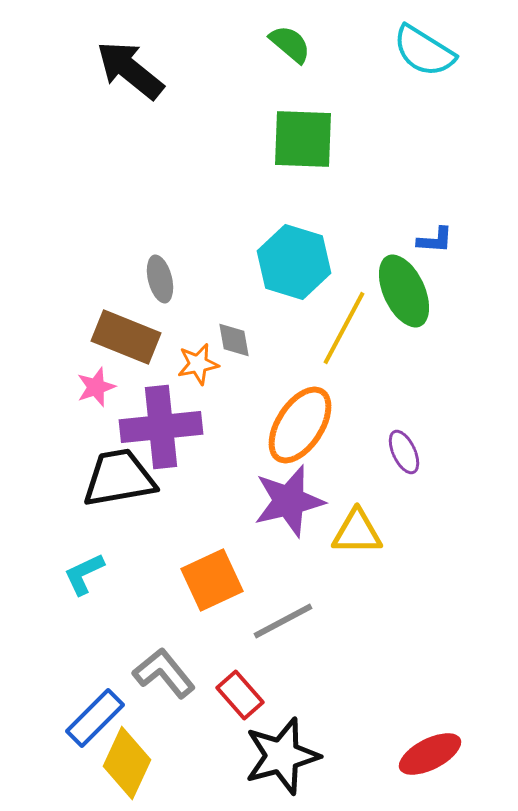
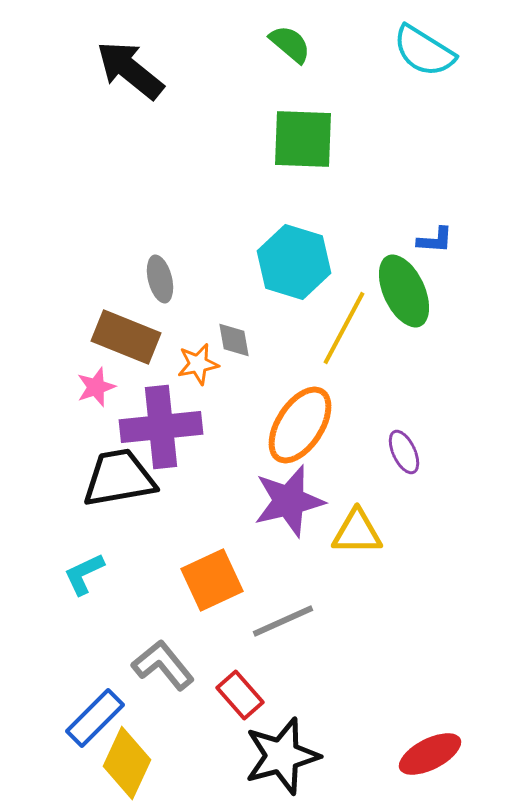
gray line: rotated 4 degrees clockwise
gray L-shape: moved 1 px left, 8 px up
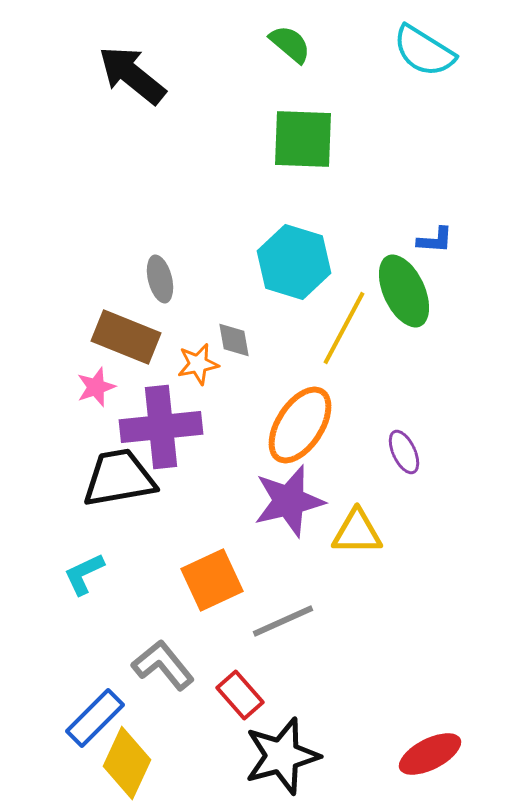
black arrow: moved 2 px right, 5 px down
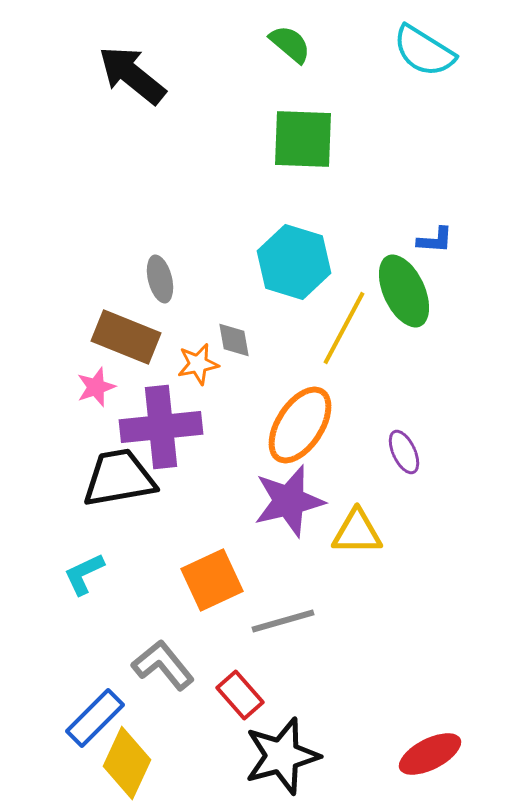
gray line: rotated 8 degrees clockwise
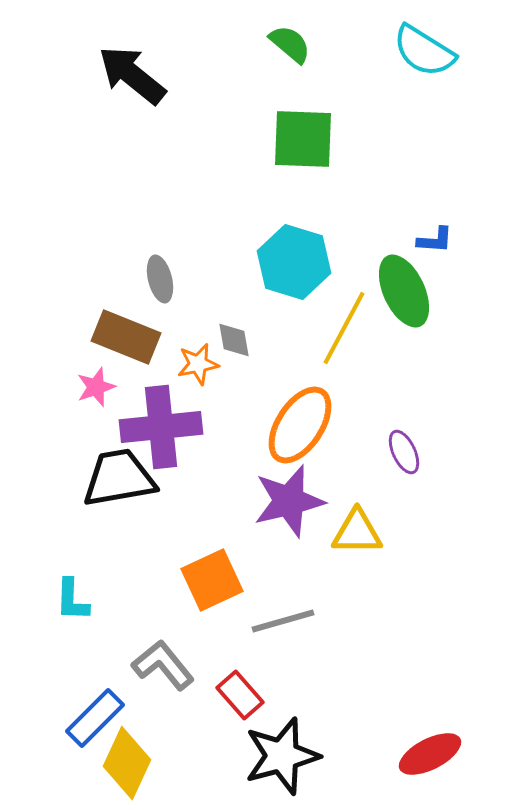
cyan L-shape: moved 12 px left, 26 px down; rotated 63 degrees counterclockwise
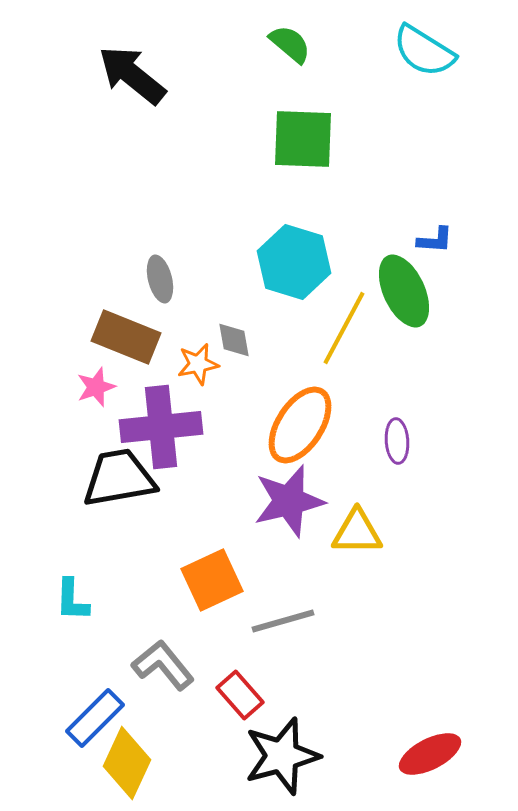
purple ellipse: moved 7 px left, 11 px up; rotated 21 degrees clockwise
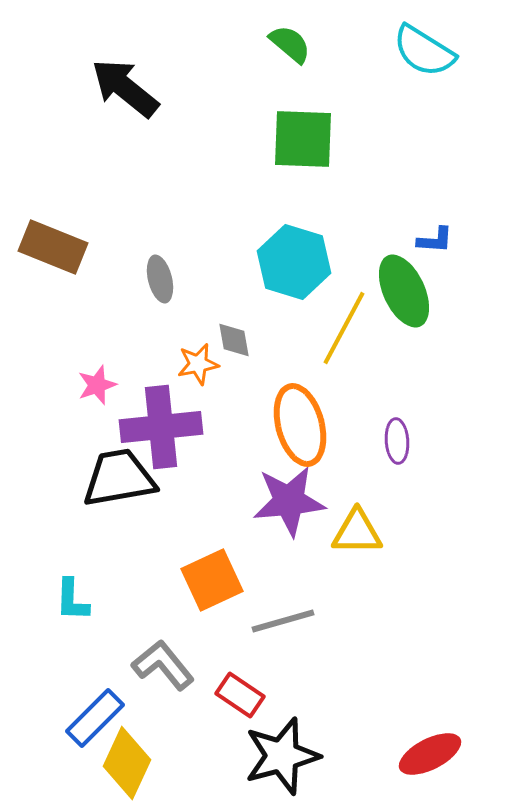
black arrow: moved 7 px left, 13 px down
brown rectangle: moved 73 px left, 90 px up
pink star: moved 1 px right, 2 px up
orange ellipse: rotated 48 degrees counterclockwise
purple star: rotated 8 degrees clockwise
red rectangle: rotated 15 degrees counterclockwise
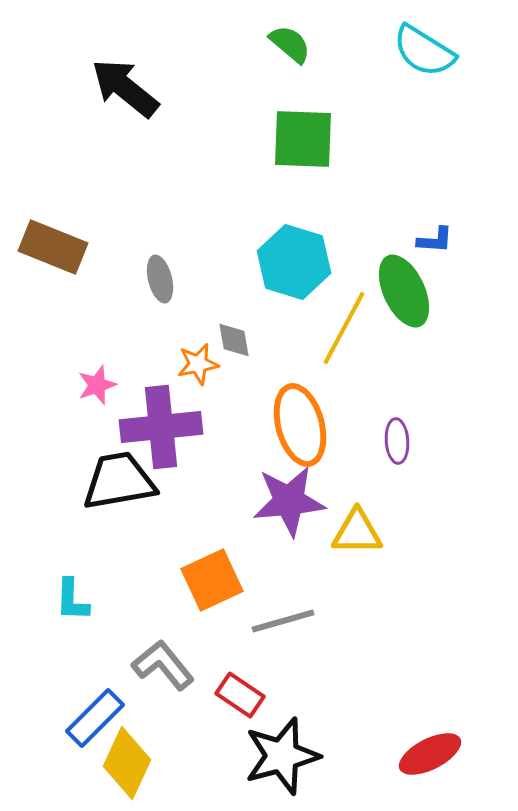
black trapezoid: moved 3 px down
